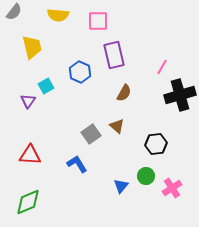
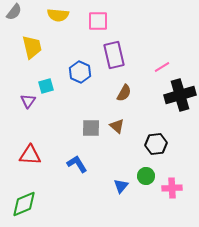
pink line: rotated 28 degrees clockwise
cyan square: rotated 14 degrees clockwise
gray square: moved 6 px up; rotated 36 degrees clockwise
pink cross: rotated 30 degrees clockwise
green diamond: moved 4 px left, 2 px down
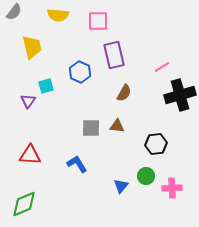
brown triangle: rotated 35 degrees counterclockwise
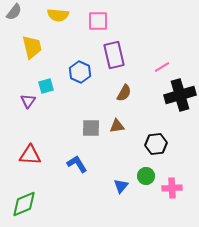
brown triangle: rotated 14 degrees counterclockwise
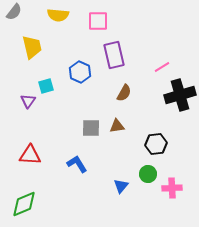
green circle: moved 2 px right, 2 px up
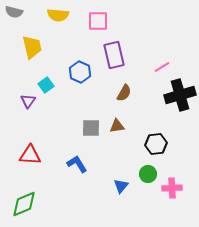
gray semicircle: rotated 66 degrees clockwise
cyan square: moved 1 px up; rotated 21 degrees counterclockwise
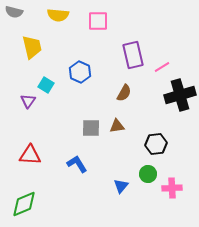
purple rectangle: moved 19 px right
cyan square: rotated 21 degrees counterclockwise
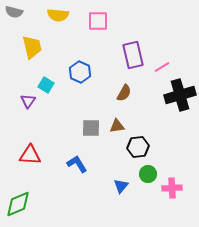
black hexagon: moved 18 px left, 3 px down
green diamond: moved 6 px left
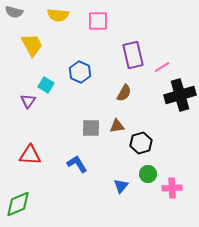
yellow trapezoid: moved 2 px up; rotated 15 degrees counterclockwise
black hexagon: moved 3 px right, 4 px up; rotated 10 degrees counterclockwise
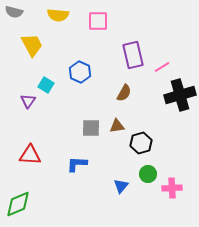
blue L-shape: rotated 55 degrees counterclockwise
